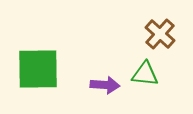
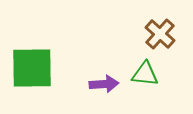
green square: moved 6 px left, 1 px up
purple arrow: moved 1 px left, 1 px up; rotated 8 degrees counterclockwise
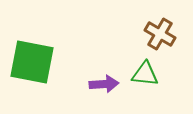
brown cross: rotated 12 degrees counterclockwise
green square: moved 6 px up; rotated 12 degrees clockwise
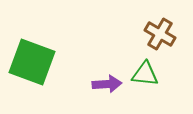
green square: rotated 9 degrees clockwise
purple arrow: moved 3 px right
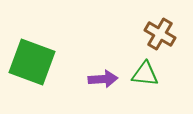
purple arrow: moved 4 px left, 5 px up
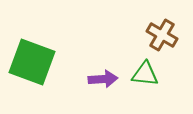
brown cross: moved 2 px right, 1 px down
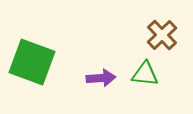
brown cross: rotated 16 degrees clockwise
purple arrow: moved 2 px left, 1 px up
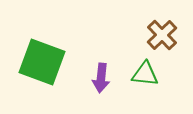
green square: moved 10 px right
purple arrow: rotated 100 degrees clockwise
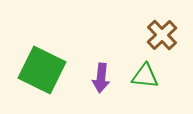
green square: moved 8 px down; rotated 6 degrees clockwise
green triangle: moved 2 px down
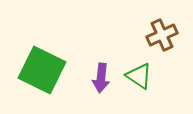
brown cross: rotated 20 degrees clockwise
green triangle: moved 6 px left; rotated 28 degrees clockwise
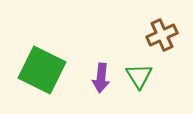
green triangle: rotated 24 degrees clockwise
